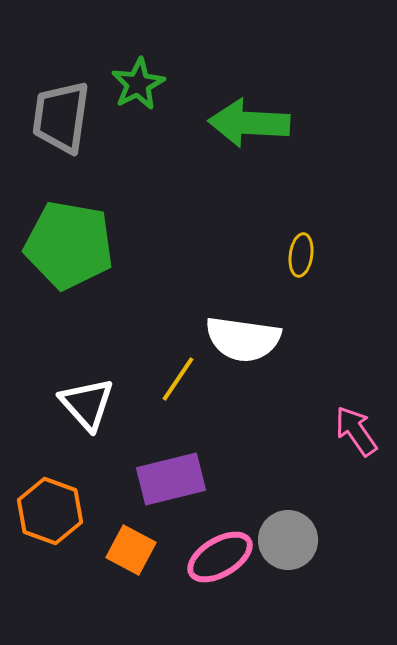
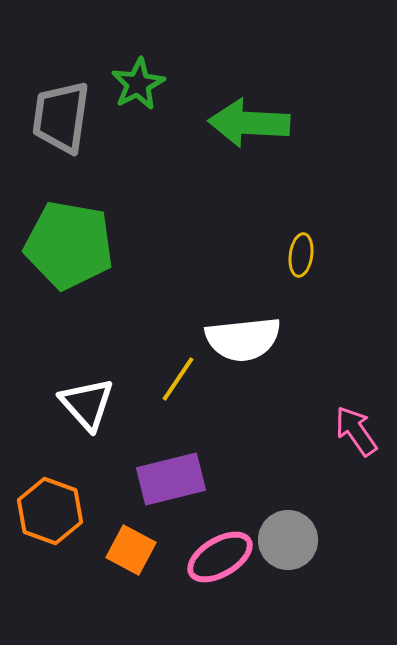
white semicircle: rotated 14 degrees counterclockwise
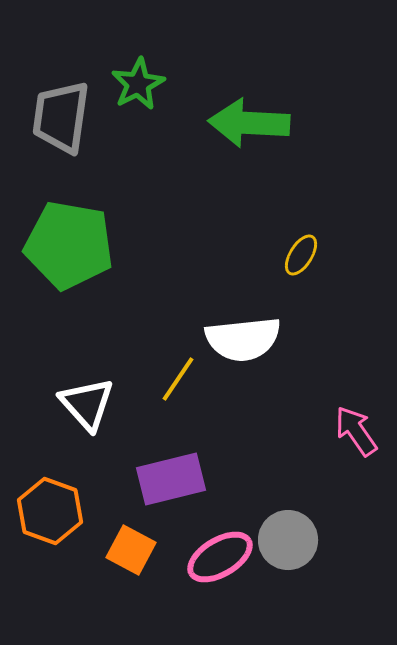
yellow ellipse: rotated 24 degrees clockwise
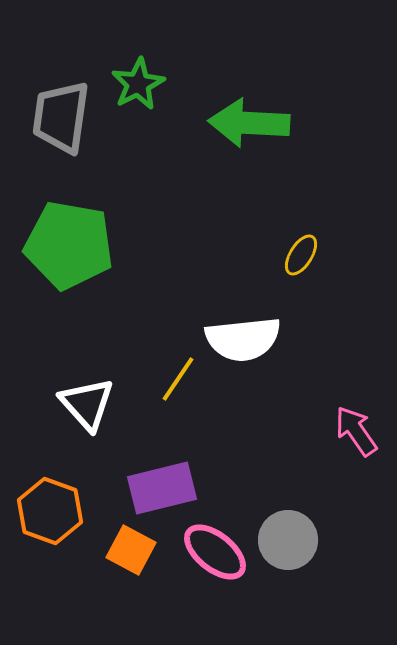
purple rectangle: moved 9 px left, 9 px down
pink ellipse: moved 5 px left, 5 px up; rotated 70 degrees clockwise
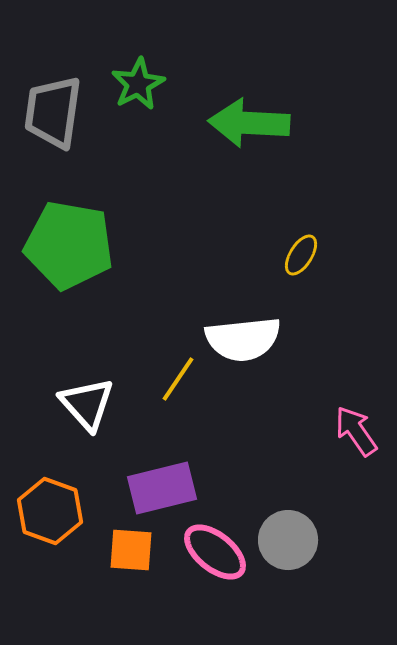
gray trapezoid: moved 8 px left, 5 px up
orange square: rotated 24 degrees counterclockwise
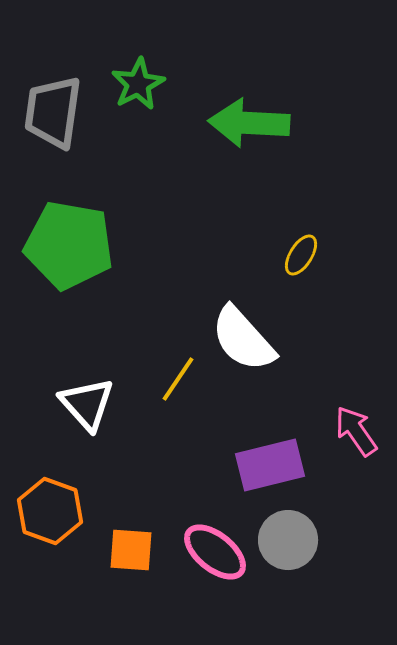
white semicircle: rotated 54 degrees clockwise
purple rectangle: moved 108 px right, 23 px up
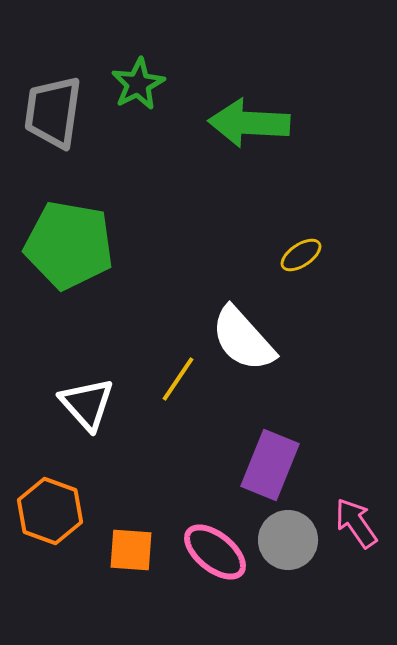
yellow ellipse: rotated 24 degrees clockwise
pink arrow: moved 92 px down
purple rectangle: rotated 54 degrees counterclockwise
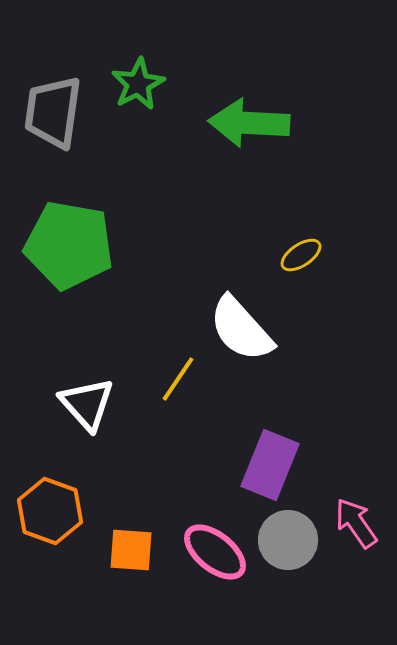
white semicircle: moved 2 px left, 10 px up
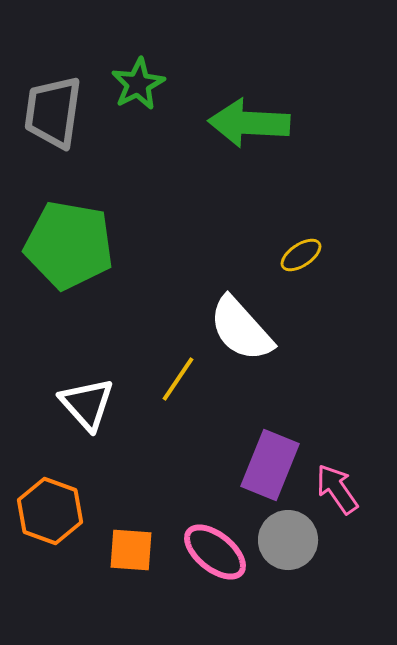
pink arrow: moved 19 px left, 34 px up
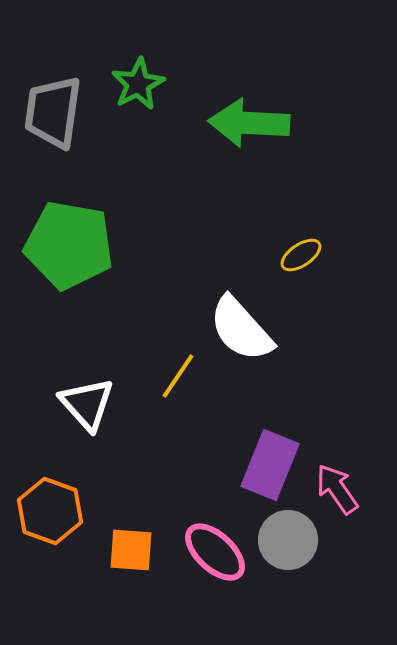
yellow line: moved 3 px up
pink ellipse: rotated 4 degrees clockwise
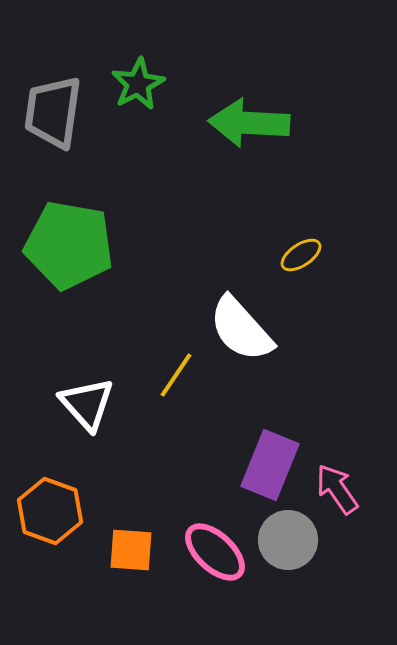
yellow line: moved 2 px left, 1 px up
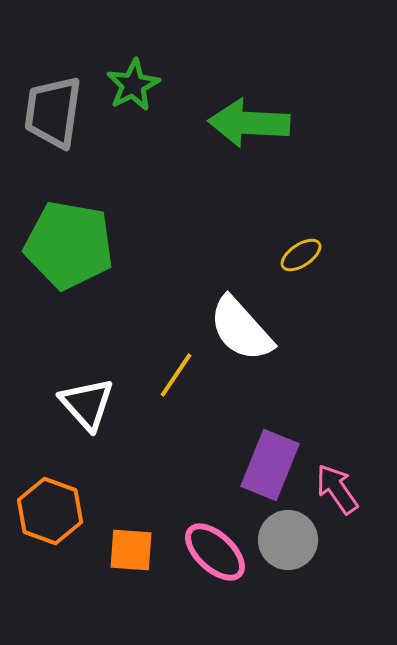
green star: moved 5 px left, 1 px down
